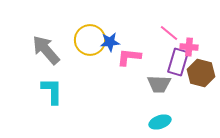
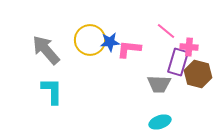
pink line: moved 3 px left, 2 px up
pink L-shape: moved 8 px up
brown hexagon: moved 3 px left, 1 px down
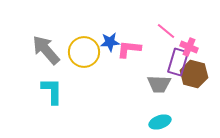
yellow circle: moved 6 px left, 12 px down
pink cross: rotated 18 degrees clockwise
brown hexagon: moved 4 px left
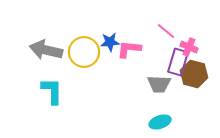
gray arrow: rotated 36 degrees counterclockwise
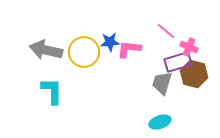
purple rectangle: rotated 56 degrees clockwise
gray trapezoid: moved 3 px right, 1 px up; rotated 105 degrees clockwise
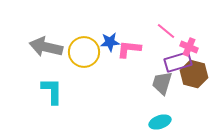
gray arrow: moved 3 px up
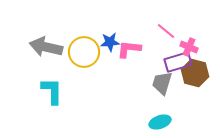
brown hexagon: moved 1 px right, 1 px up
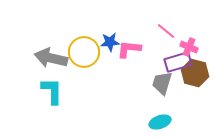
gray arrow: moved 5 px right, 11 px down
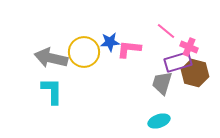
cyan ellipse: moved 1 px left, 1 px up
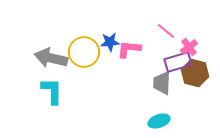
pink cross: rotated 30 degrees clockwise
gray trapezoid: rotated 15 degrees counterclockwise
